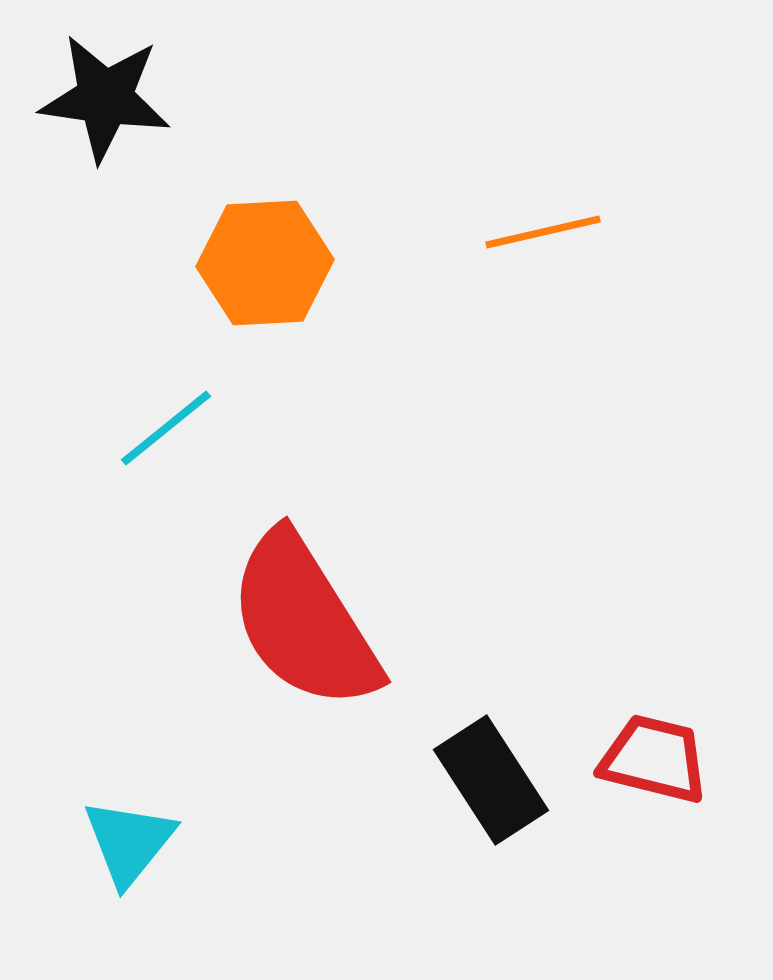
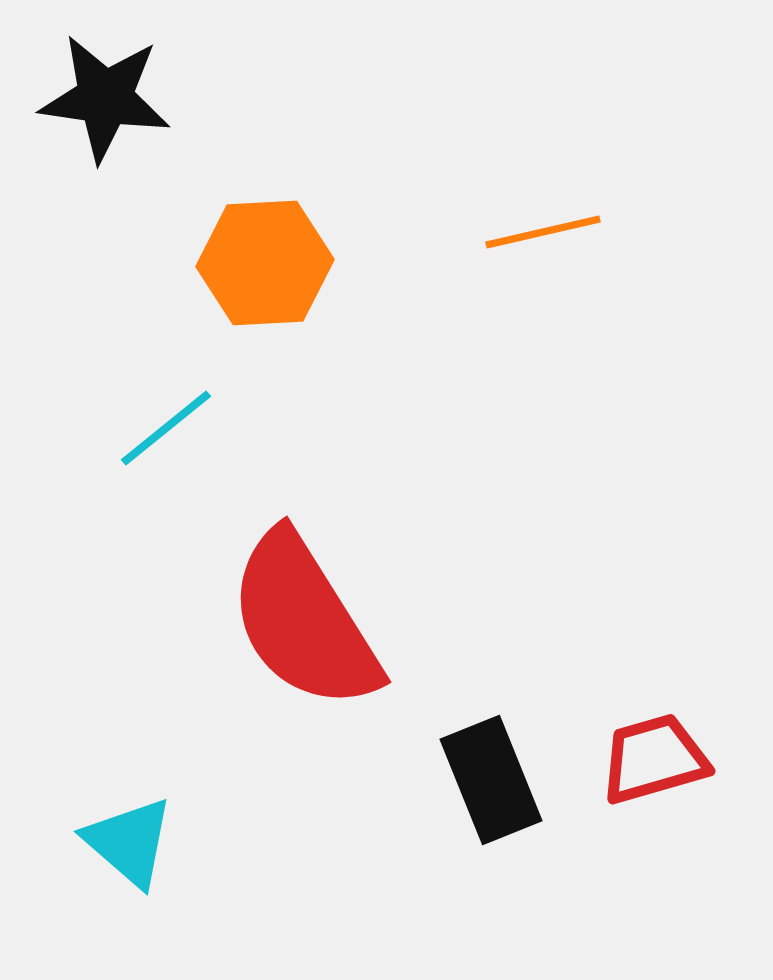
red trapezoid: rotated 30 degrees counterclockwise
black rectangle: rotated 11 degrees clockwise
cyan triangle: rotated 28 degrees counterclockwise
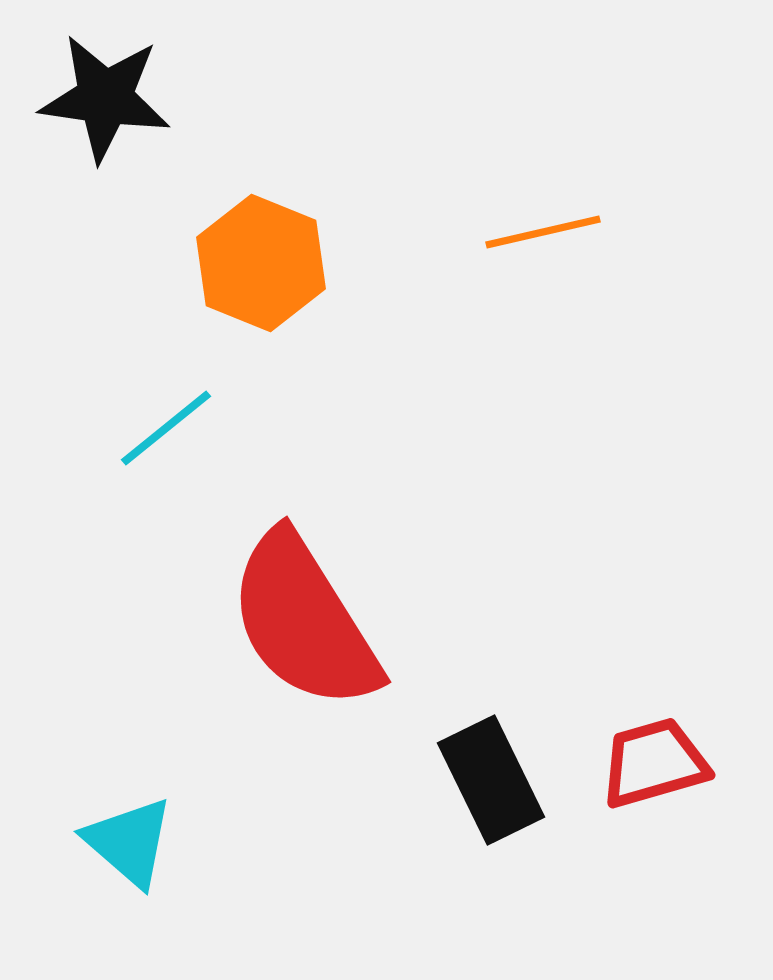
orange hexagon: moved 4 px left; rotated 25 degrees clockwise
red trapezoid: moved 4 px down
black rectangle: rotated 4 degrees counterclockwise
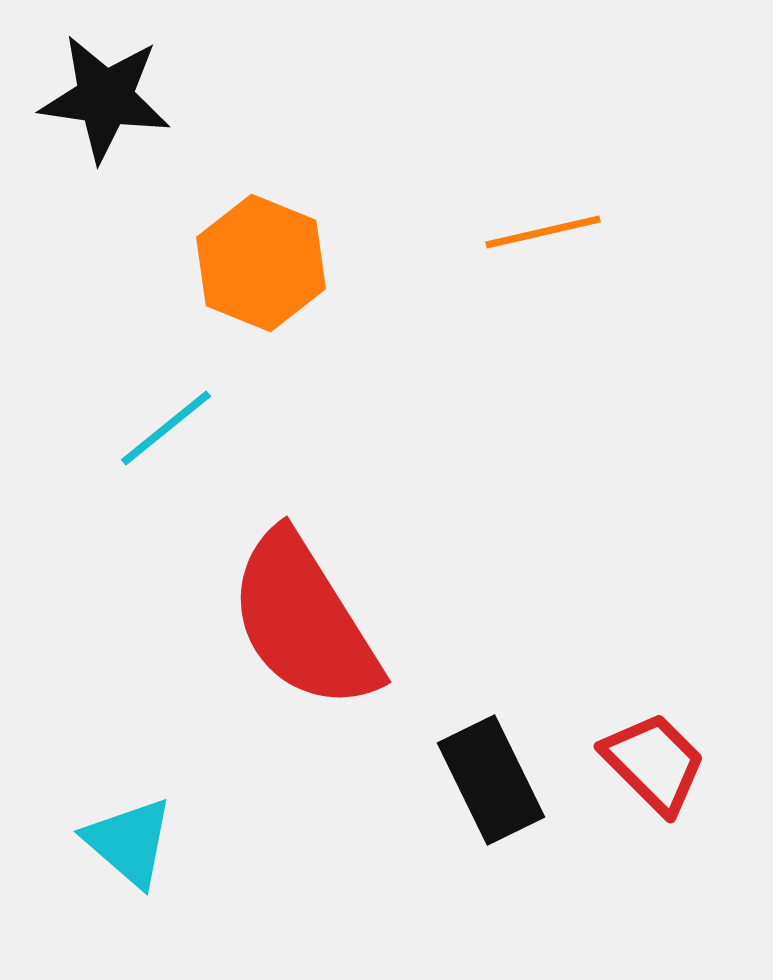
red trapezoid: rotated 61 degrees clockwise
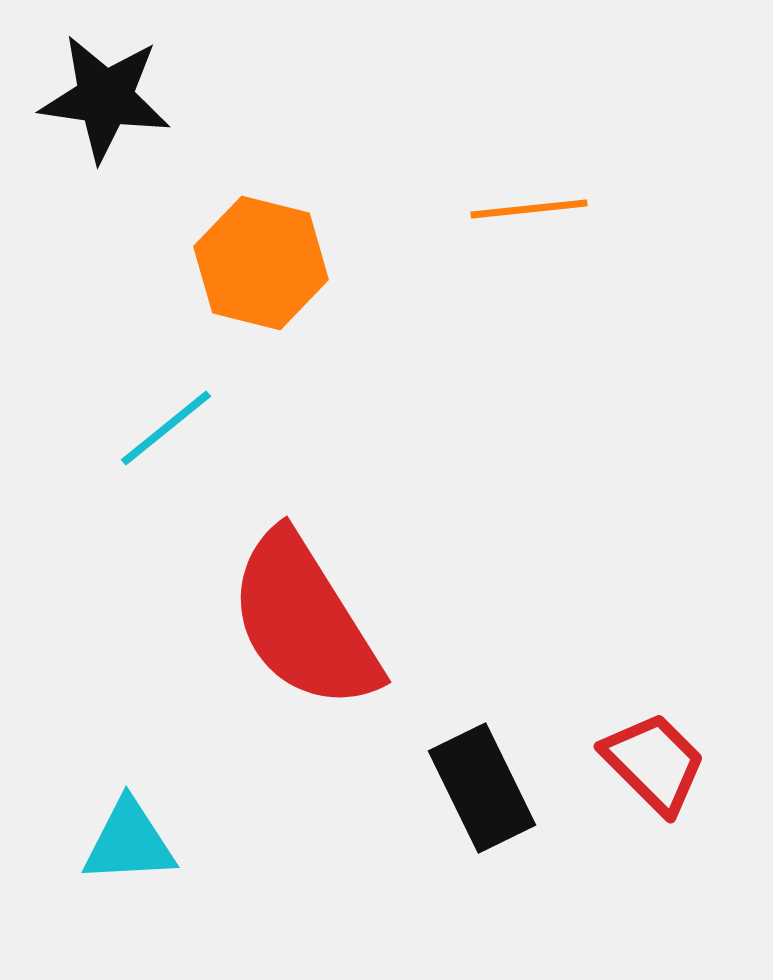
orange line: moved 14 px left, 23 px up; rotated 7 degrees clockwise
orange hexagon: rotated 8 degrees counterclockwise
black rectangle: moved 9 px left, 8 px down
cyan triangle: rotated 44 degrees counterclockwise
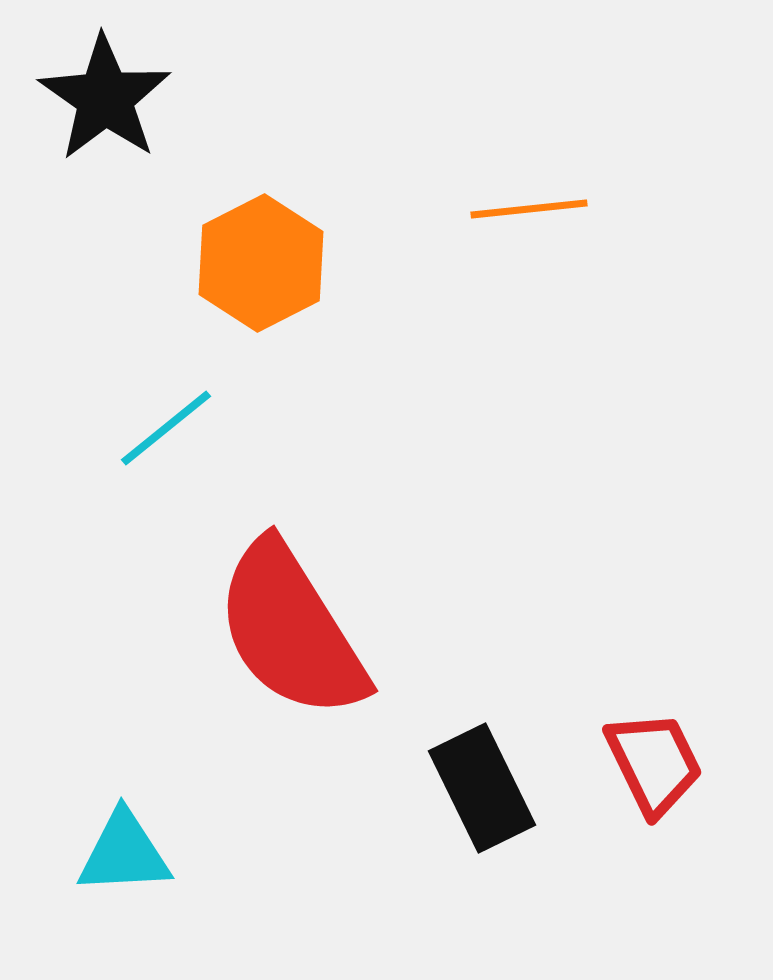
black star: rotated 27 degrees clockwise
orange hexagon: rotated 19 degrees clockwise
red semicircle: moved 13 px left, 9 px down
red trapezoid: rotated 19 degrees clockwise
cyan triangle: moved 5 px left, 11 px down
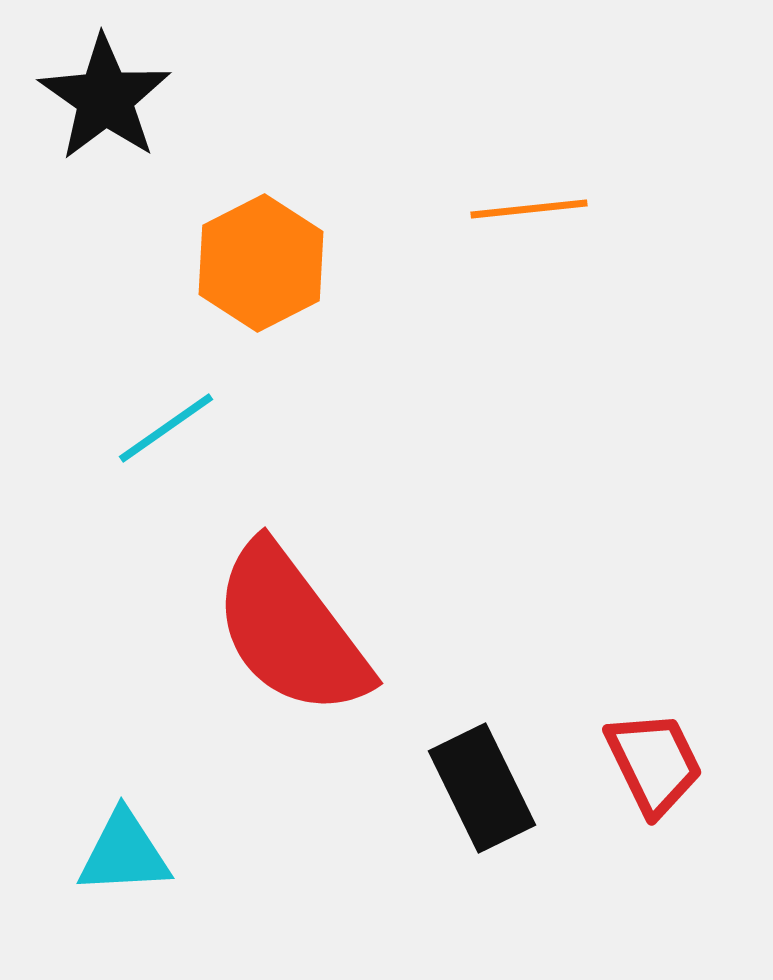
cyan line: rotated 4 degrees clockwise
red semicircle: rotated 5 degrees counterclockwise
